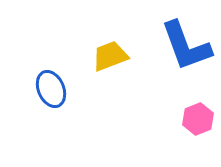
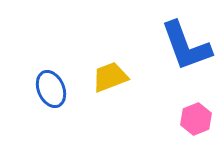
yellow trapezoid: moved 21 px down
pink hexagon: moved 2 px left
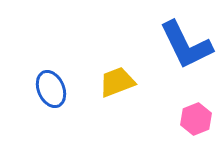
blue L-shape: moved 1 px up; rotated 6 degrees counterclockwise
yellow trapezoid: moved 7 px right, 5 px down
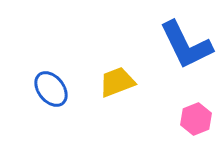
blue ellipse: rotated 15 degrees counterclockwise
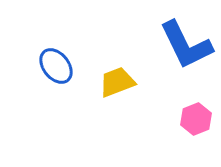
blue ellipse: moved 5 px right, 23 px up
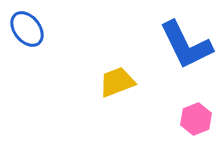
blue ellipse: moved 29 px left, 37 px up
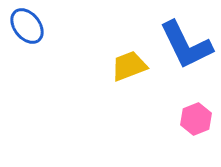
blue ellipse: moved 3 px up
yellow trapezoid: moved 12 px right, 16 px up
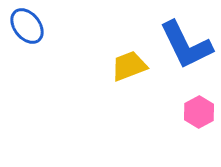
pink hexagon: moved 3 px right, 7 px up; rotated 8 degrees counterclockwise
